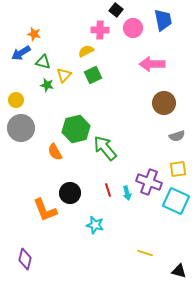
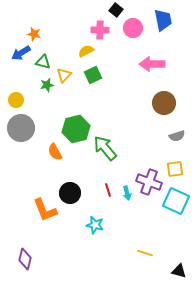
green star: rotated 24 degrees counterclockwise
yellow square: moved 3 px left
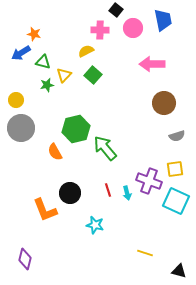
green square: rotated 24 degrees counterclockwise
purple cross: moved 1 px up
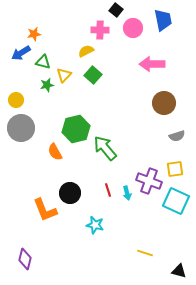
orange star: rotated 24 degrees counterclockwise
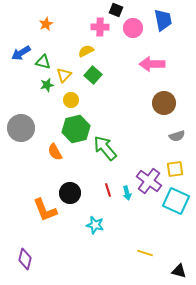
black square: rotated 16 degrees counterclockwise
pink cross: moved 3 px up
orange star: moved 12 px right, 10 px up; rotated 16 degrees counterclockwise
yellow circle: moved 55 px right
purple cross: rotated 15 degrees clockwise
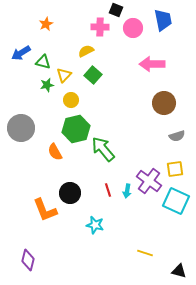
green arrow: moved 2 px left, 1 px down
cyan arrow: moved 2 px up; rotated 24 degrees clockwise
purple diamond: moved 3 px right, 1 px down
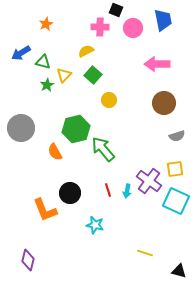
pink arrow: moved 5 px right
green star: rotated 16 degrees counterclockwise
yellow circle: moved 38 px right
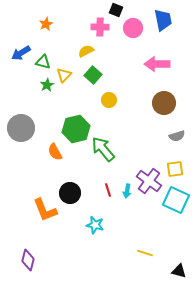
cyan square: moved 1 px up
